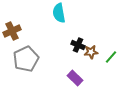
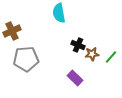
brown star: moved 1 px right, 2 px down
gray pentagon: rotated 20 degrees clockwise
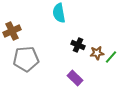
brown star: moved 5 px right, 1 px up
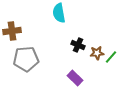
brown cross: rotated 18 degrees clockwise
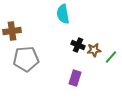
cyan semicircle: moved 4 px right, 1 px down
brown star: moved 3 px left, 3 px up
purple rectangle: rotated 63 degrees clockwise
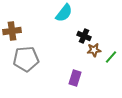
cyan semicircle: moved 1 px right, 1 px up; rotated 132 degrees counterclockwise
black cross: moved 6 px right, 9 px up
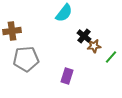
black cross: rotated 16 degrees clockwise
brown star: moved 4 px up
purple rectangle: moved 8 px left, 2 px up
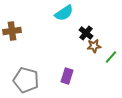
cyan semicircle: rotated 18 degrees clockwise
black cross: moved 2 px right, 3 px up
gray pentagon: moved 21 px down; rotated 20 degrees clockwise
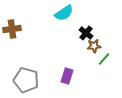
brown cross: moved 2 px up
green line: moved 7 px left, 2 px down
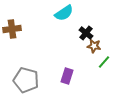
brown star: rotated 16 degrees clockwise
green line: moved 3 px down
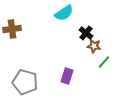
gray pentagon: moved 1 px left, 2 px down
